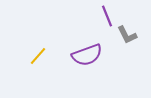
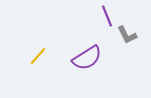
purple semicircle: moved 3 px down; rotated 12 degrees counterclockwise
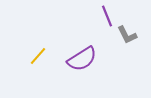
purple semicircle: moved 5 px left, 1 px down
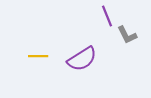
yellow line: rotated 48 degrees clockwise
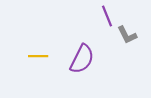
purple semicircle: rotated 32 degrees counterclockwise
